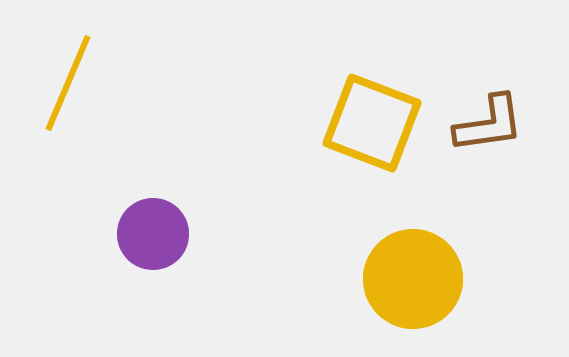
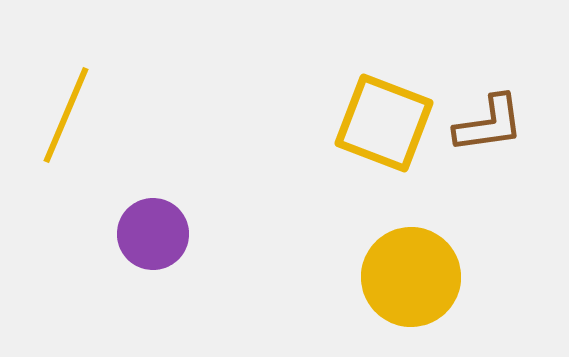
yellow line: moved 2 px left, 32 px down
yellow square: moved 12 px right
yellow circle: moved 2 px left, 2 px up
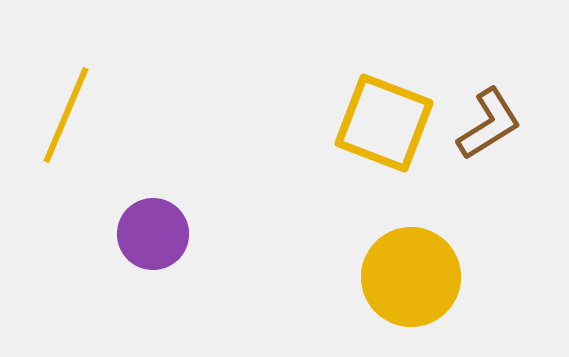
brown L-shape: rotated 24 degrees counterclockwise
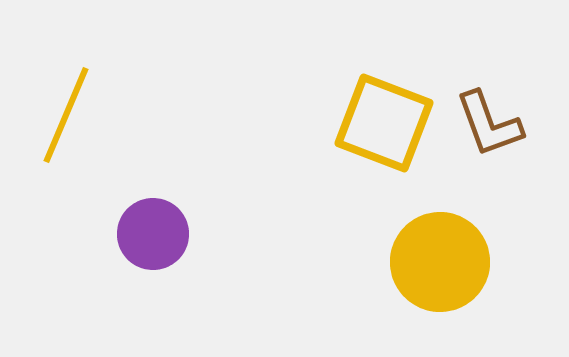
brown L-shape: rotated 102 degrees clockwise
yellow circle: moved 29 px right, 15 px up
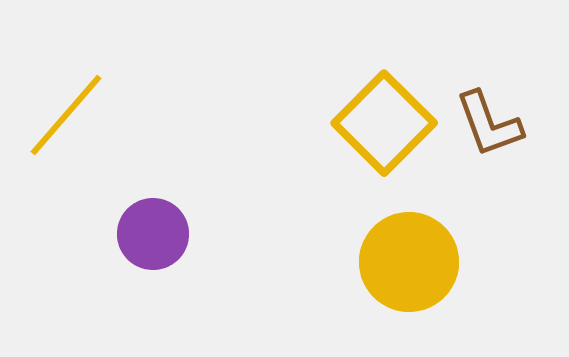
yellow line: rotated 18 degrees clockwise
yellow square: rotated 24 degrees clockwise
yellow circle: moved 31 px left
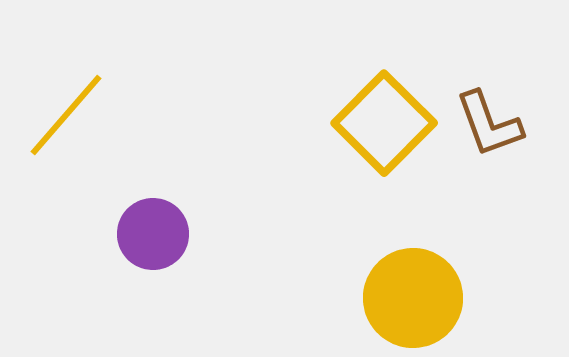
yellow circle: moved 4 px right, 36 px down
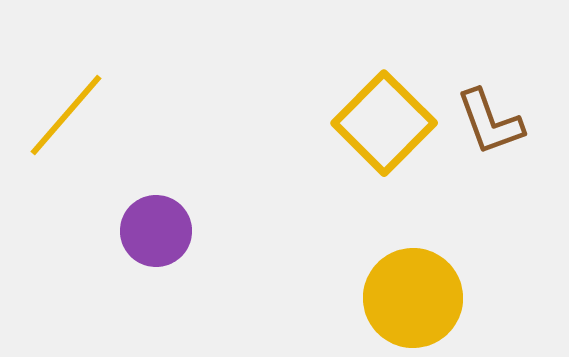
brown L-shape: moved 1 px right, 2 px up
purple circle: moved 3 px right, 3 px up
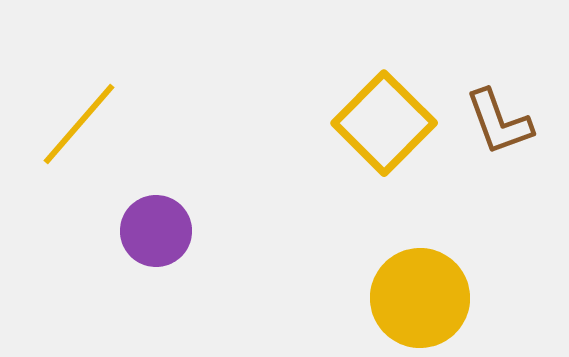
yellow line: moved 13 px right, 9 px down
brown L-shape: moved 9 px right
yellow circle: moved 7 px right
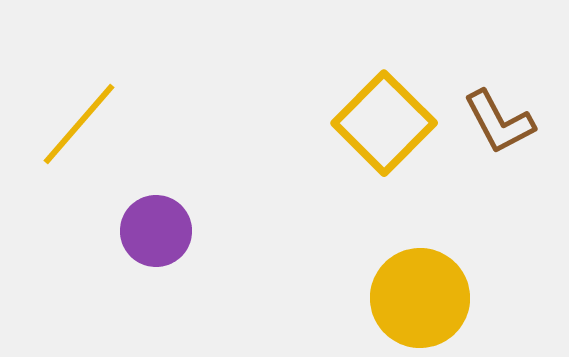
brown L-shape: rotated 8 degrees counterclockwise
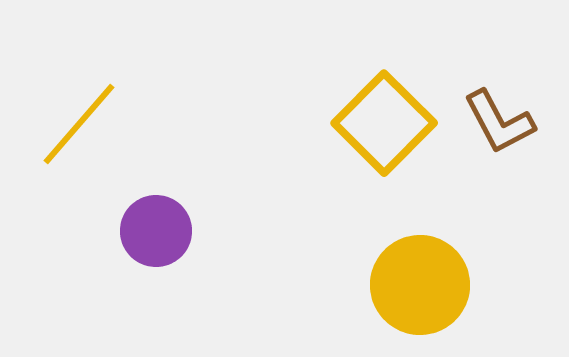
yellow circle: moved 13 px up
